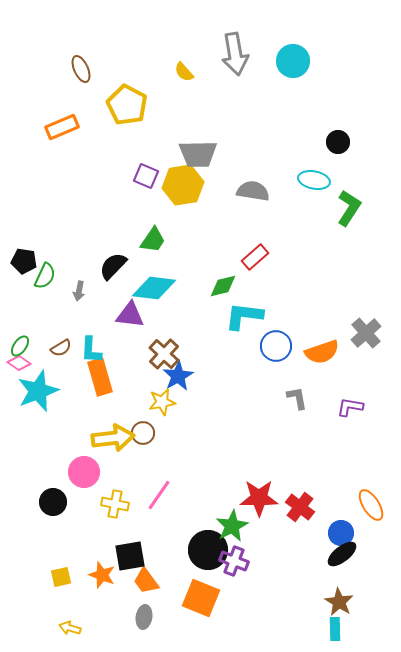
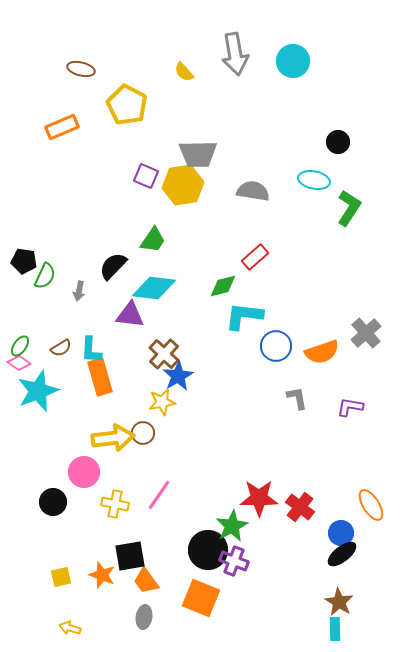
brown ellipse at (81, 69): rotated 52 degrees counterclockwise
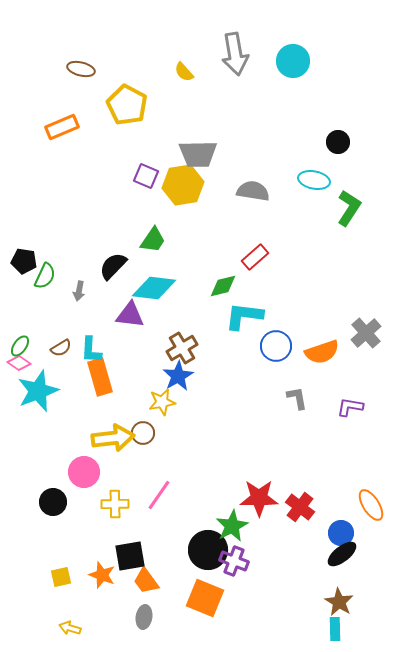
brown cross at (164, 354): moved 18 px right, 6 px up; rotated 16 degrees clockwise
yellow cross at (115, 504): rotated 12 degrees counterclockwise
orange square at (201, 598): moved 4 px right
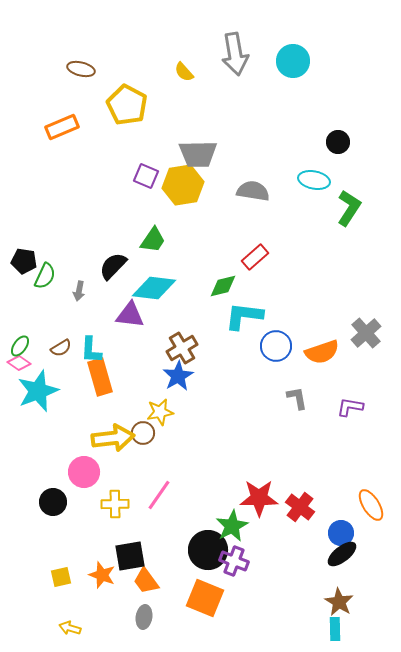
yellow star at (162, 402): moved 2 px left, 10 px down
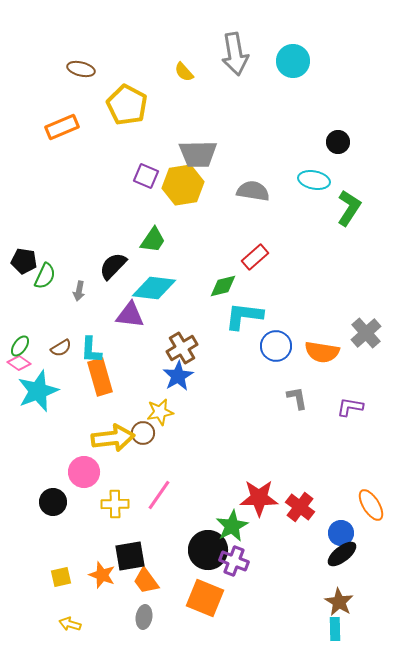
orange semicircle at (322, 352): rotated 28 degrees clockwise
yellow arrow at (70, 628): moved 4 px up
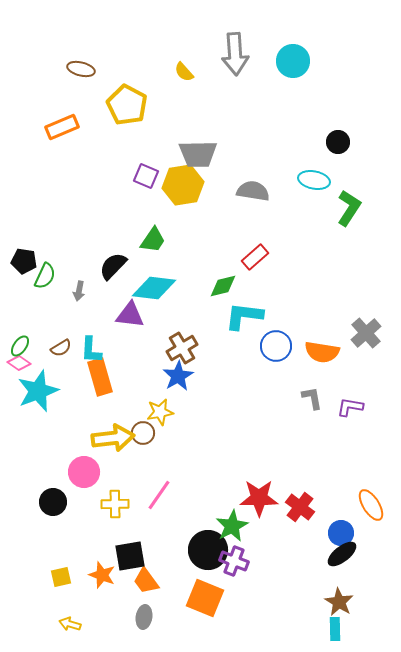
gray arrow at (235, 54): rotated 6 degrees clockwise
gray L-shape at (297, 398): moved 15 px right
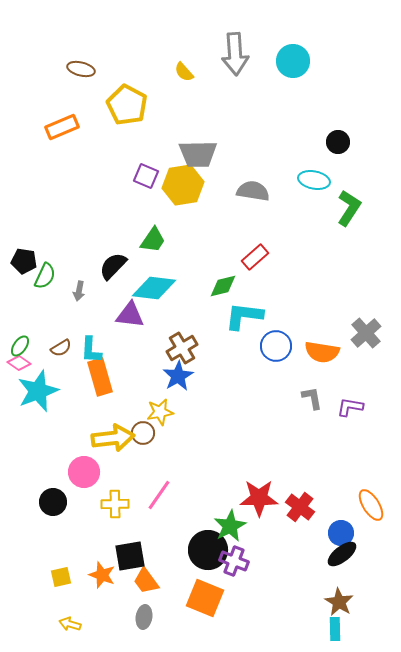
green star at (232, 526): moved 2 px left
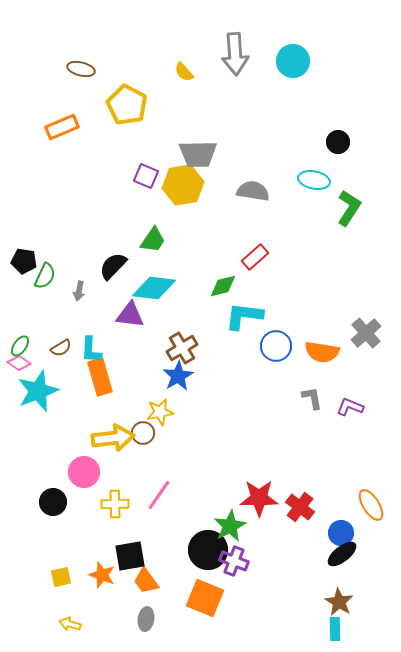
purple L-shape at (350, 407): rotated 12 degrees clockwise
gray ellipse at (144, 617): moved 2 px right, 2 px down
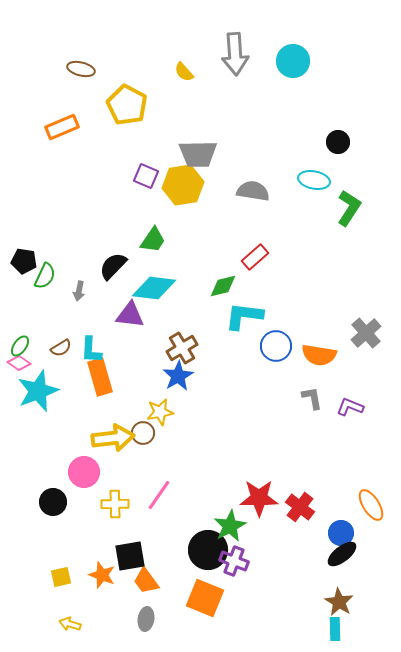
orange semicircle at (322, 352): moved 3 px left, 3 px down
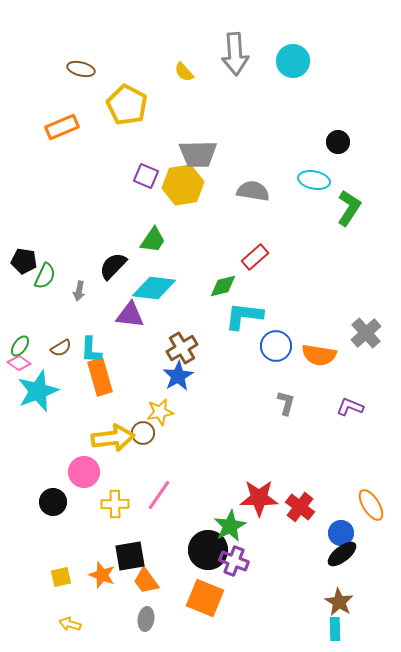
gray L-shape at (312, 398): moved 26 px left, 5 px down; rotated 25 degrees clockwise
